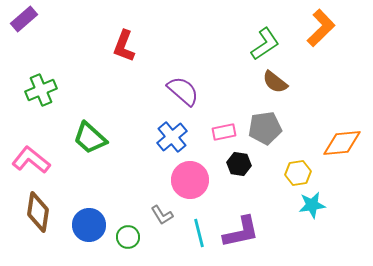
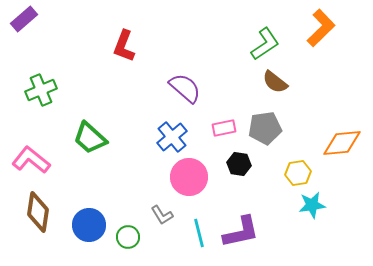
purple semicircle: moved 2 px right, 3 px up
pink rectangle: moved 4 px up
pink circle: moved 1 px left, 3 px up
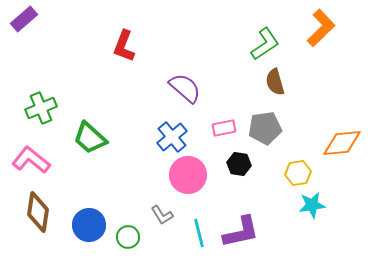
brown semicircle: rotated 36 degrees clockwise
green cross: moved 18 px down
pink circle: moved 1 px left, 2 px up
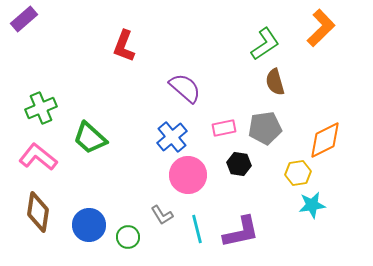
orange diamond: moved 17 px left, 3 px up; rotated 21 degrees counterclockwise
pink L-shape: moved 7 px right, 3 px up
cyan line: moved 2 px left, 4 px up
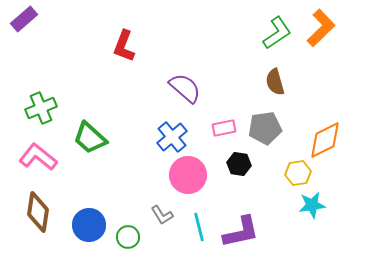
green L-shape: moved 12 px right, 11 px up
cyan line: moved 2 px right, 2 px up
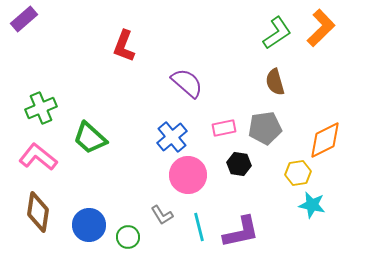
purple semicircle: moved 2 px right, 5 px up
cyan star: rotated 20 degrees clockwise
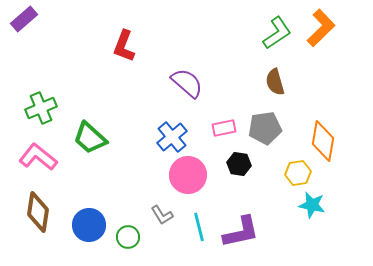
orange diamond: moved 2 px left, 1 px down; rotated 54 degrees counterclockwise
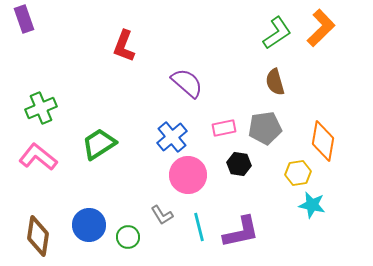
purple rectangle: rotated 68 degrees counterclockwise
green trapezoid: moved 9 px right, 6 px down; rotated 105 degrees clockwise
brown diamond: moved 24 px down
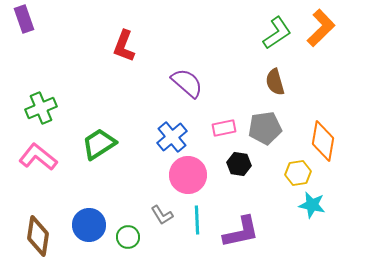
cyan line: moved 2 px left, 7 px up; rotated 12 degrees clockwise
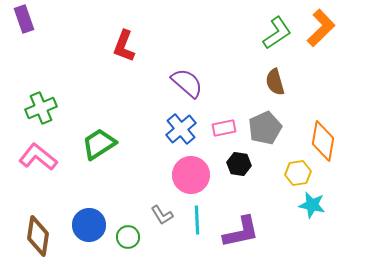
gray pentagon: rotated 16 degrees counterclockwise
blue cross: moved 9 px right, 8 px up
pink circle: moved 3 px right
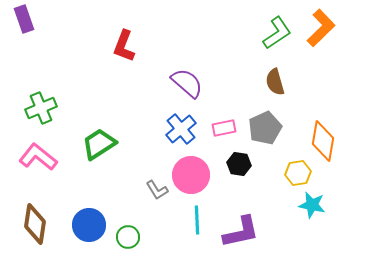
gray L-shape: moved 5 px left, 25 px up
brown diamond: moved 3 px left, 12 px up
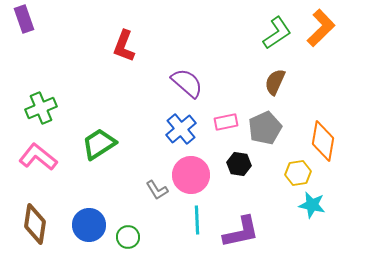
brown semicircle: rotated 40 degrees clockwise
pink rectangle: moved 2 px right, 6 px up
